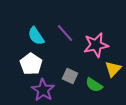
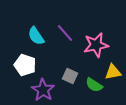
white pentagon: moved 6 px left, 1 px down; rotated 15 degrees counterclockwise
yellow triangle: moved 3 px down; rotated 36 degrees clockwise
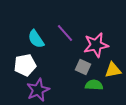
cyan semicircle: moved 3 px down
white pentagon: rotated 30 degrees counterclockwise
yellow triangle: moved 2 px up
gray square: moved 13 px right, 9 px up
green semicircle: rotated 150 degrees clockwise
purple star: moved 5 px left; rotated 15 degrees clockwise
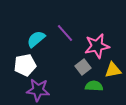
cyan semicircle: rotated 84 degrees clockwise
pink star: moved 1 px right, 1 px down
gray square: rotated 28 degrees clockwise
green semicircle: moved 1 px down
purple star: rotated 30 degrees clockwise
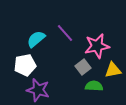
purple star: rotated 10 degrees clockwise
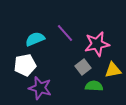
cyan semicircle: moved 1 px left; rotated 18 degrees clockwise
pink star: moved 2 px up
purple star: moved 2 px right, 2 px up
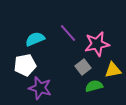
purple line: moved 3 px right
green semicircle: rotated 18 degrees counterclockwise
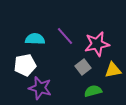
purple line: moved 3 px left, 3 px down
cyan semicircle: rotated 24 degrees clockwise
green semicircle: moved 1 px left, 5 px down
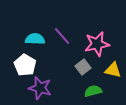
purple line: moved 3 px left
white pentagon: rotated 30 degrees counterclockwise
yellow triangle: rotated 24 degrees clockwise
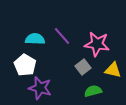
pink star: rotated 20 degrees clockwise
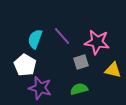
cyan semicircle: rotated 72 degrees counterclockwise
pink star: moved 2 px up
gray square: moved 2 px left, 5 px up; rotated 21 degrees clockwise
green semicircle: moved 14 px left, 2 px up
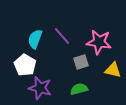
pink star: moved 2 px right
